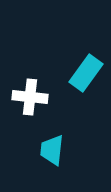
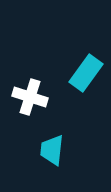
white cross: rotated 12 degrees clockwise
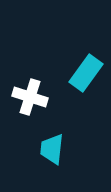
cyan trapezoid: moved 1 px up
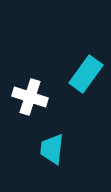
cyan rectangle: moved 1 px down
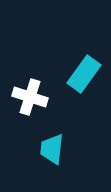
cyan rectangle: moved 2 px left
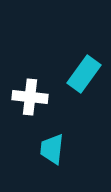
white cross: rotated 12 degrees counterclockwise
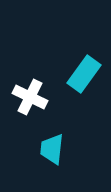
white cross: rotated 20 degrees clockwise
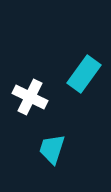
cyan trapezoid: rotated 12 degrees clockwise
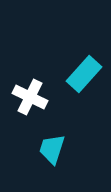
cyan rectangle: rotated 6 degrees clockwise
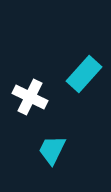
cyan trapezoid: moved 1 px down; rotated 8 degrees clockwise
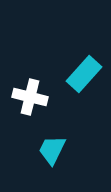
white cross: rotated 12 degrees counterclockwise
